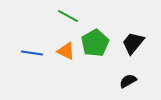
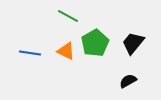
blue line: moved 2 px left
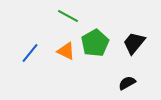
black trapezoid: moved 1 px right
blue line: rotated 60 degrees counterclockwise
black semicircle: moved 1 px left, 2 px down
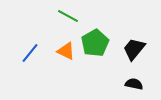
black trapezoid: moved 6 px down
black semicircle: moved 7 px right, 1 px down; rotated 42 degrees clockwise
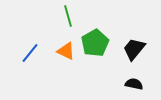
green line: rotated 45 degrees clockwise
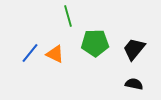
green pentagon: rotated 28 degrees clockwise
orange triangle: moved 11 px left, 3 px down
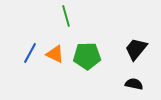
green line: moved 2 px left
green pentagon: moved 8 px left, 13 px down
black trapezoid: moved 2 px right
blue line: rotated 10 degrees counterclockwise
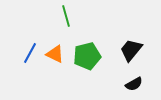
black trapezoid: moved 5 px left, 1 px down
green pentagon: rotated 12 degrees counterclockwise
black semicircle: rotated 138 degrees clockwise
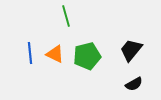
blue line: rotated 35 degrees counterclockwise
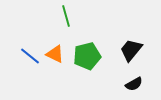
blue line: moved 3 px down; rotated 45 degrees counterclockwise
